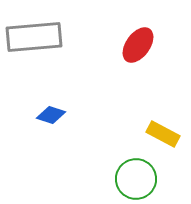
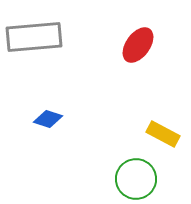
blue diamond: moved 3 px left, 4 px down
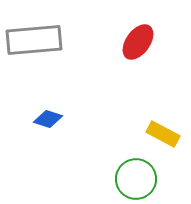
gray rectangle: moved 3 px down
red ellipse: moved 3 px up
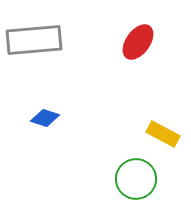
blue diamond: moved 3 px left, 1 px up
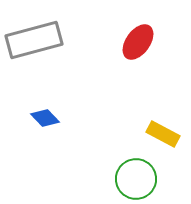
gray rectangle: rotated 10 degrees counterclockwise
blue diamond: rotated 28 degrees clockwise
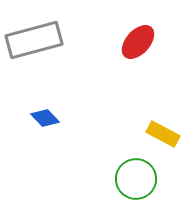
red ellipse: rotated 6 degrees clockwise
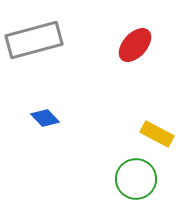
red ellipse: moved 3 px left, 3 px down
yellow rectangle: moved 6 px left
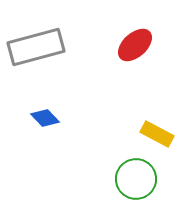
gray rectangle: moved 2 px right, 7 px down
red ellipse: rotated 6 degrees clockwise
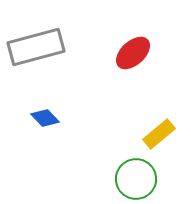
red ellipse: moved 2 px left, 8 px down
yellow rectangle: moved 2 px right; rotated 68 degrees counterclockwise
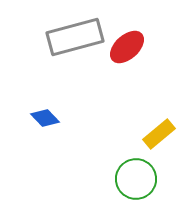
gray rectangle: moved 39 px right, 10 px up
red ellipse: moved 6 px left, 6 px up
